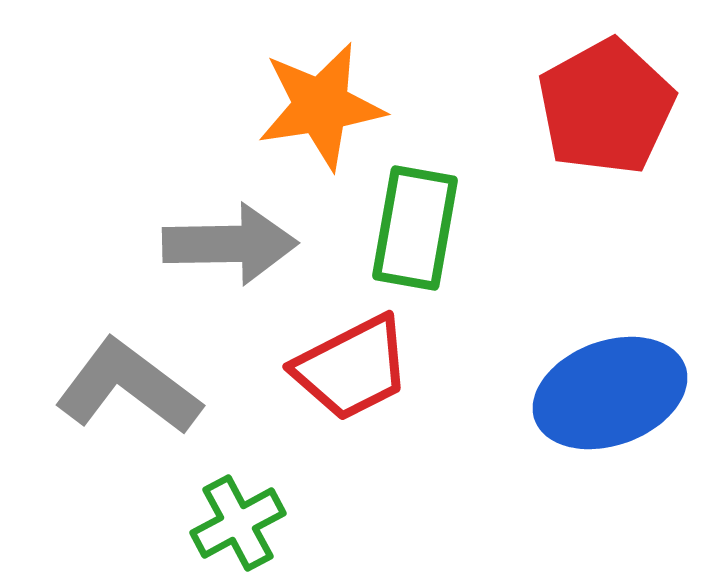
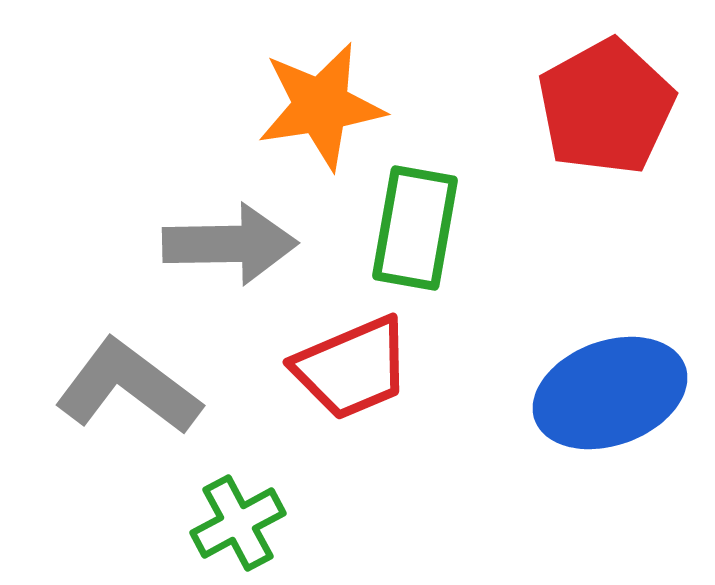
red trapezoid: rotated 4 degrees clockwise
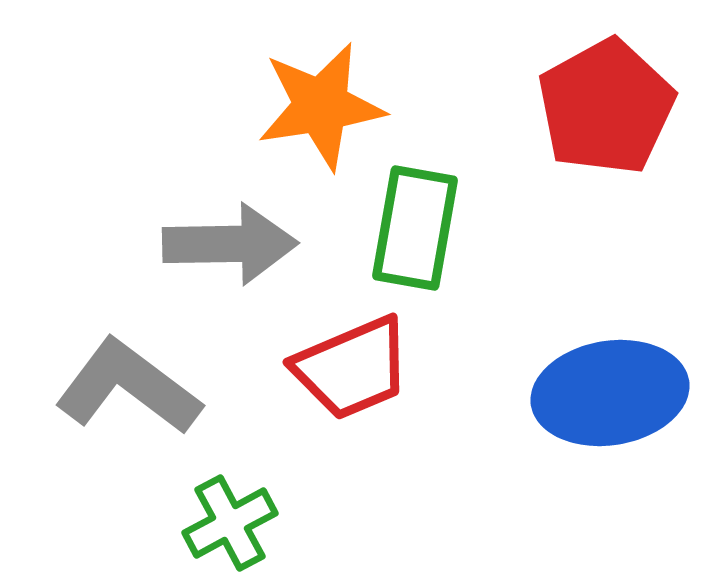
blue ellipse: rotated 11 degrees clockwise
green cross: moved 8 px left
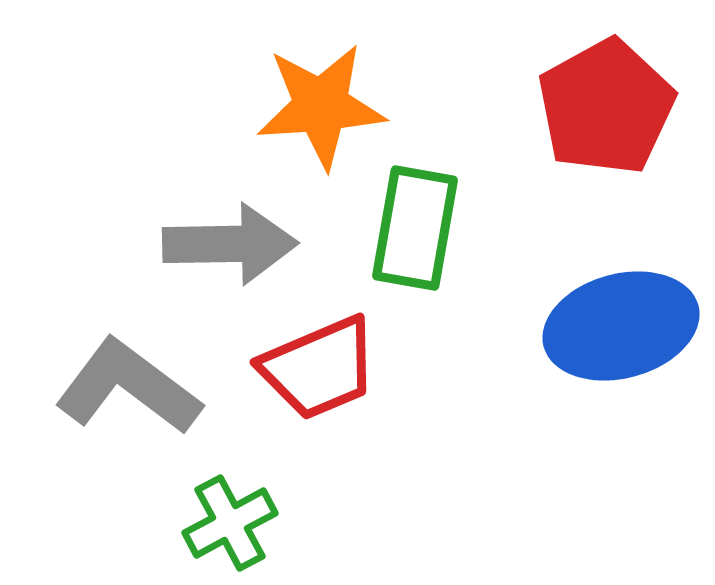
orange star: rotated 5 degrees clockwise
red trapezoid: moved 33 px left
blue ellipse: moved 11 px right, 67 px up; rotated 6 degrees counterclockwise
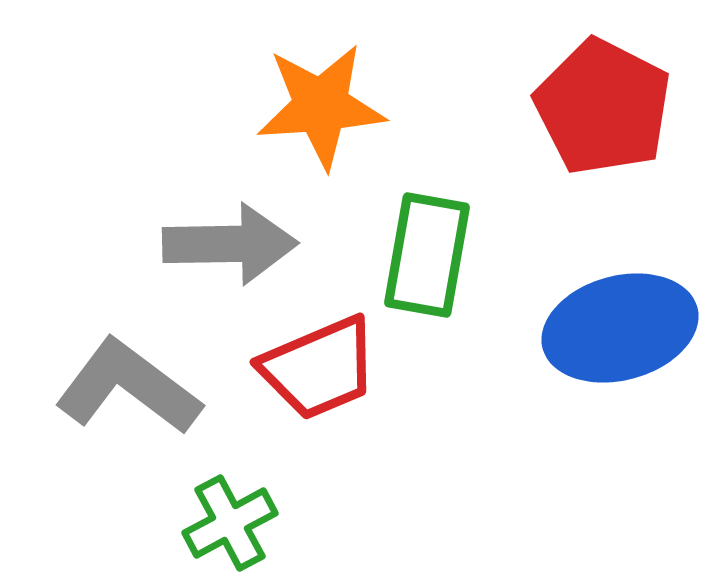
red pentagon: moved 3 px left; rotated 16 degrees counterclockwise
green rectangle: moved 12 px right, 27 px down
blue ellipse: moved 1 px left, 2 px down
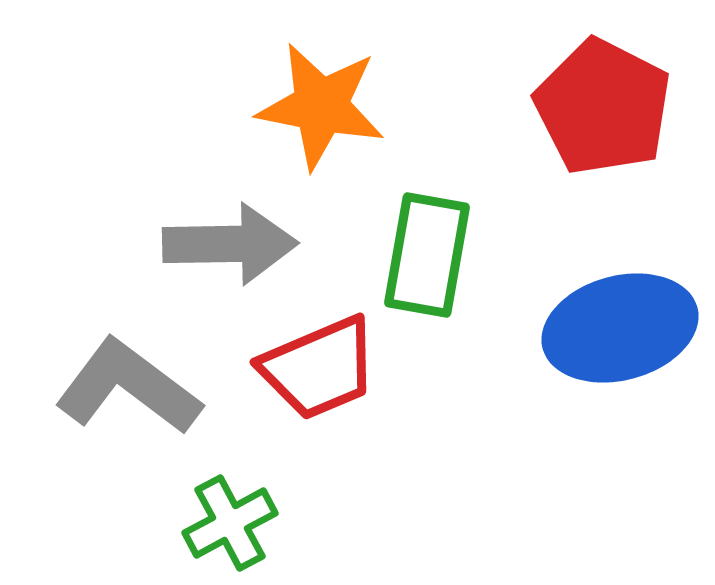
orange star: rotated 15 degrees clockwise
